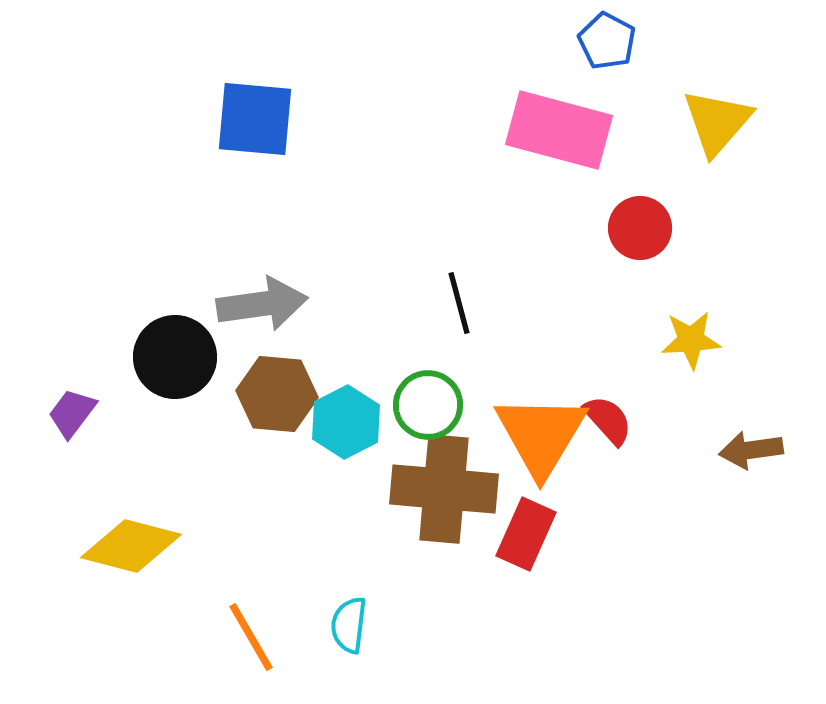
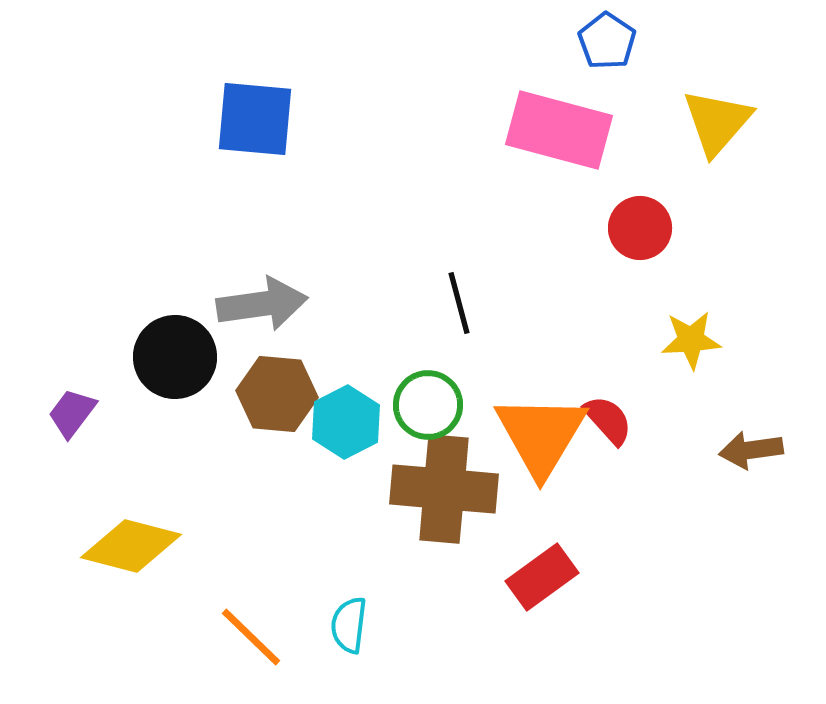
blue pentagon: rotated 6 degrees clockwise
red rectangle: moved 16 px right, 43 px down; rotated 30 degrees clockwise
orange line: rotated 16 degrees counterclockwise
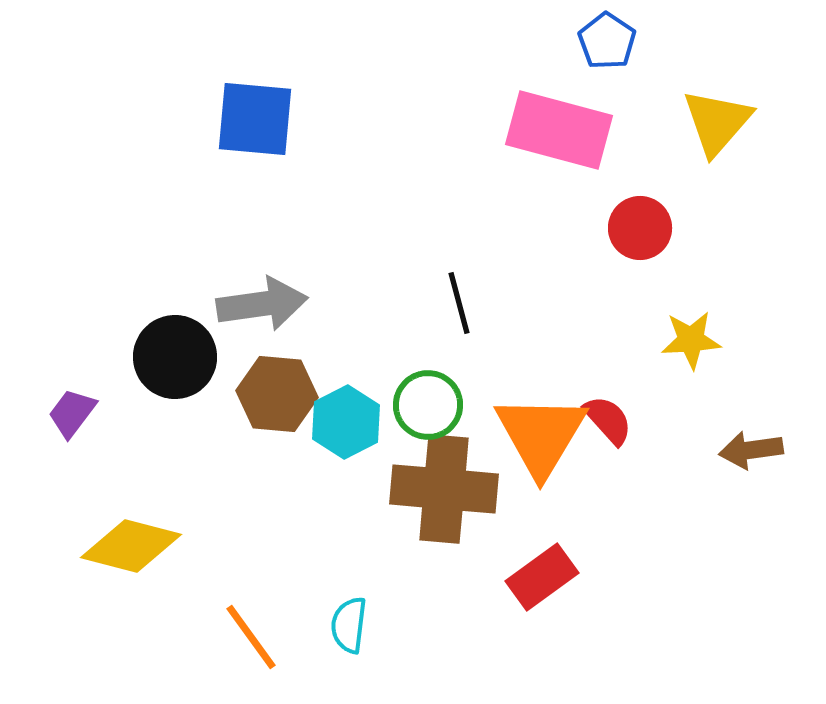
orange line: rotated 10 degrees clockwise
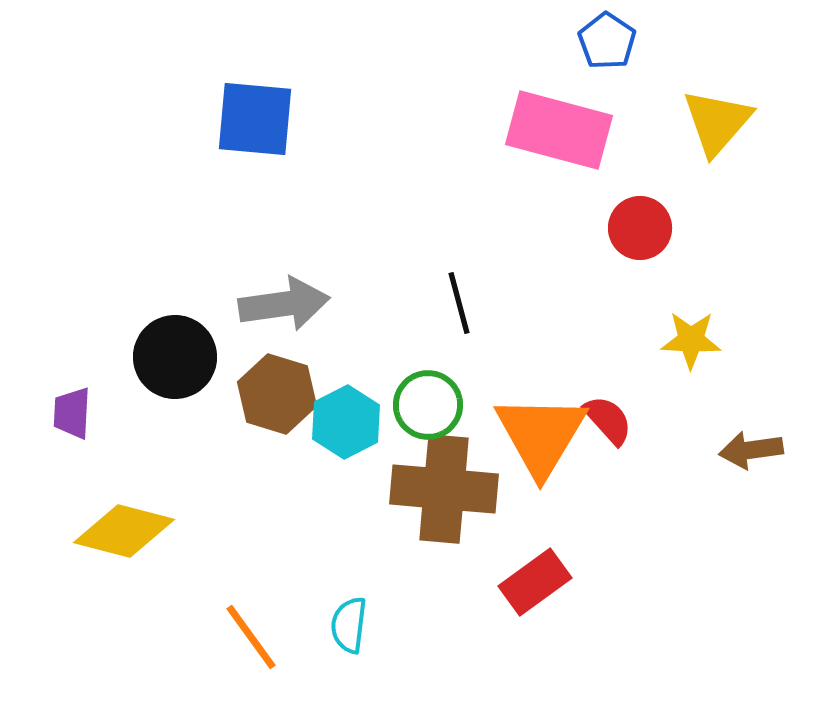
gray arrow: moved 22 px right
yellow star: rotated 6 degrees clockwise
brown hexagon: rotated 12 degrees clockwise
purple trapezoid: rotated 34 degrees counterclockwise
yellow diamond: moved 7 px left, 15 px up
red rectangle: moved 7 px left, 5 px down
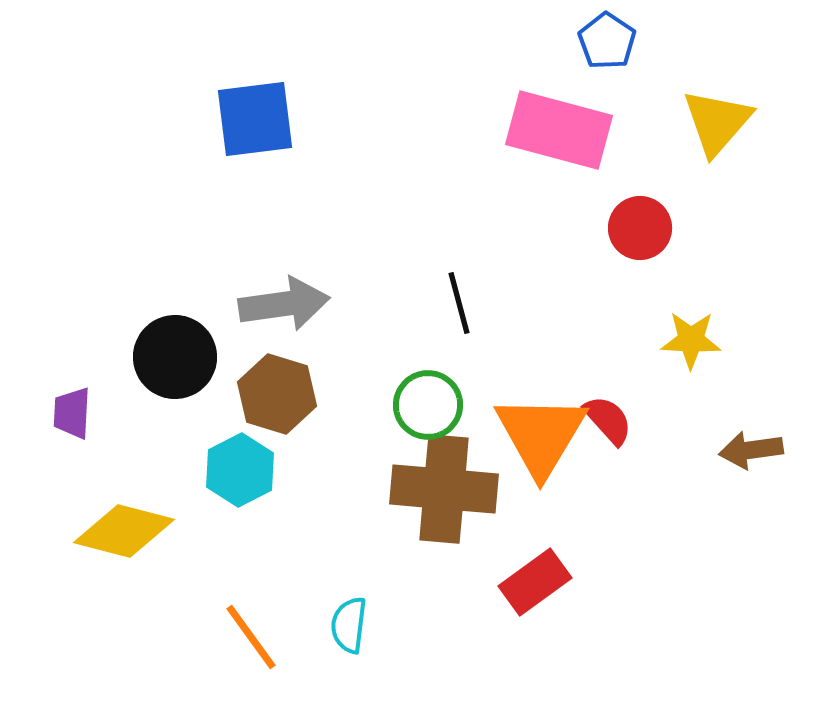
blue square: rotated 12 degrees counterclockwise
cyan hexagon: moved 106 px left, 48 px down
